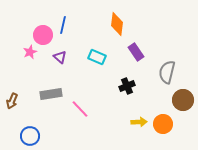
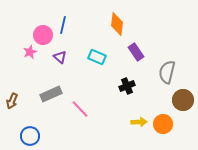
gray rectangle: rotated 15 degrees counterclockwise
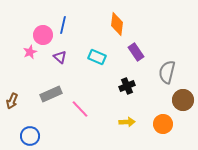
yellow arrow: moved 12 px left
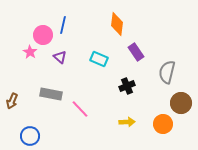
pink star: rotated 16 degrees counterclockwise
cyan rectangle: moved 2 px right, 2 px down
gray rectangle: rotated 35 degrees clockwise
brown circle: moved 2 px left, 3 px down
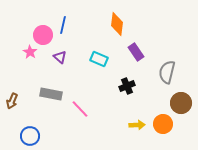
yellow arrow: moved 10 px right, 3 px down
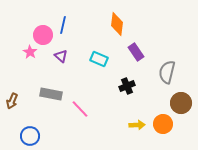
purple triangle: moved 1 px right, 1 px up
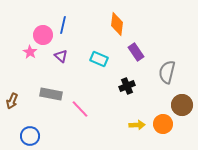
brown circle: moved 1 px right, 2 px down
